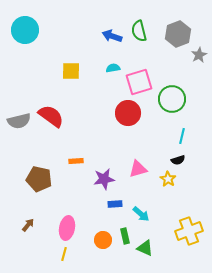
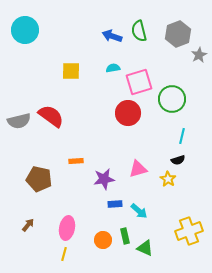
cyan arrow: moved 2 px left, 3 px up
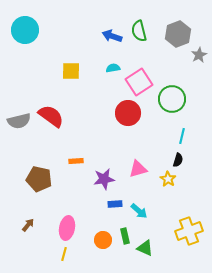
pink square: rotated 16 degrees counterclockwise
black semicircle: rotated 56 degrees counterclockwise
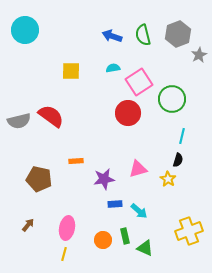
green semicircle: moved 4 px right, 4 px down
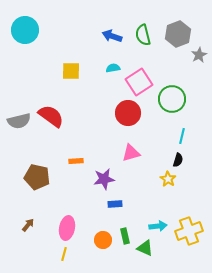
pink triangle: moved 7 px left, 16 px up
brown pentagon: moved 2 px left, 2 px up
cyan arrow: moved 19 px right, 15 px down; rotated 48 degrees counterclockwise
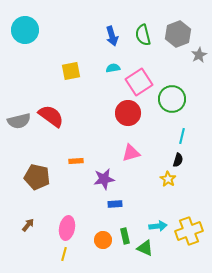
blue arrow: rotated 126 degrees counterclockwise
yellow square: rotated 12 degrees counterclockwise
